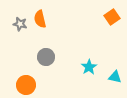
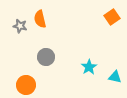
gray star: moved 2 px down
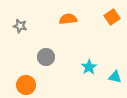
orange semicircle: moved 28 px right; rotated 96 degrees clockwise
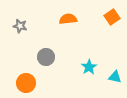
orange circle: moved 2 px up
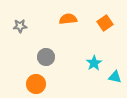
orange square: moved 7 px left, 6 px down
gray star: rotated 16 degrees counterclockwise
cyan star: moved 5 px right, 4 px up
orange circle: moved 10 px right, 1 px down
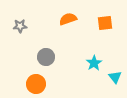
orange semicircle: rotated 12 degrees counterclockwise
orange square: rotated 28 degrees clockwise
cyan triangle: rotated 40 degrees clockwise
